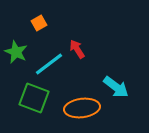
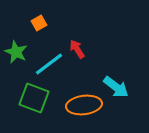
orange ellipse: moved 2 px right, 3 px up
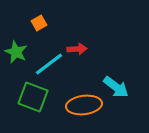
red arrow: rotated 120 degrees clockwise
green square: moved 1 px left, 1 px up
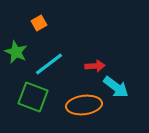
red arrow: moved 18 px right, 17 px down
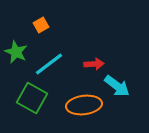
orange square: moved 2 px right, 2 px down
red arrow: moved 1 px left, 2 px up
cyan arrow: moved 1 px right, 1 px up
green square: moved 1 px left, 1 px down; rotated 8 degrees clockwise
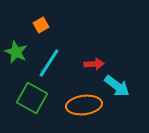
cyan line: moved 1 px up; rotated 20 degrees counterclockwise
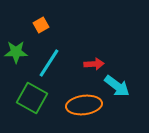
green star: rotated 25 degrees counterclockwise
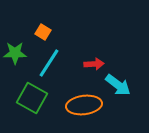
orange square: moved 2 px right, 7 px down; rotated 28 degrees counterclockwise
green star: moved 1 px left, 1 px down
cyan arrow: moved 1 px right, 1 px up
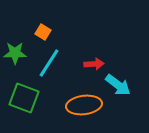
green square: moved 8 px left; rotated 8 degrees counterclockwise
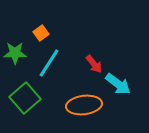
orange square: moved 2 px left, 1 px down; rotated 21 degrees clockwise
red arrow: rotated 54 degrees clockwise
cyan arrow: moved 1 px up
green square: moved 1 px right; rotated 28 degrees clockwise
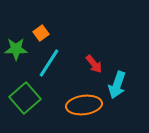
green star: moved 1 px right, 4 px up
cyan arrow: moved 1 px left, 1 px down; rotated 72 degrees clockwise
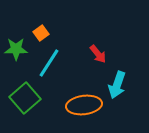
red arrow: moved 4 px right, 10 px up
